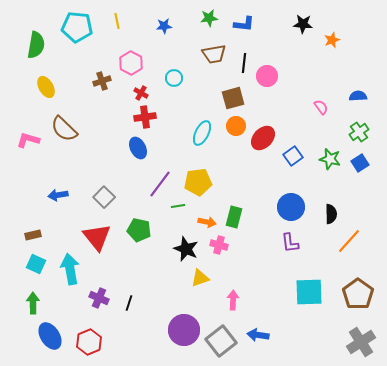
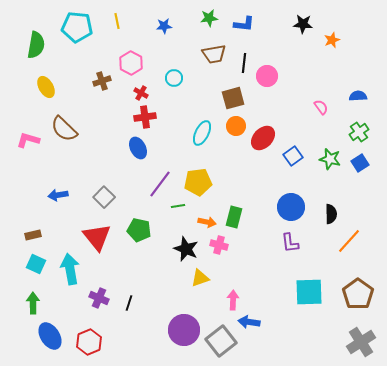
blue arrow at (258, 335): moved 9 px left, 13 px up
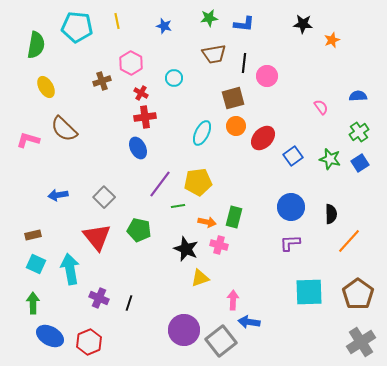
blue star at (164, 26): rotated 21 degrees clockwise
purple L-shape at (290, 243): rotated 95 degrees clockwise
blue ellipse at (50, 336): rotated 28 degrees counterclockwise
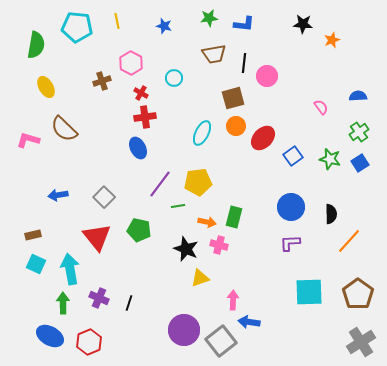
green arrow at (33, 303): moved 30 px right
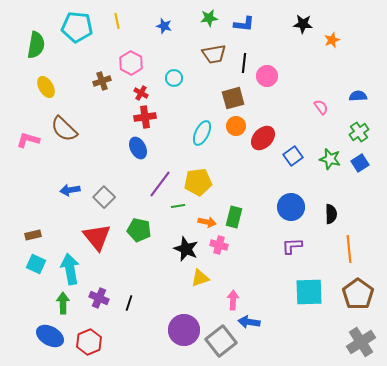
blue arrow at (58, 195): moved 12 px right, 5 px up
orange line at (349, 241): moved 8 px down; rotated 48 degrees counterclockwise
purple L-shape at (290, 243): moved 2 px right, 3 px down
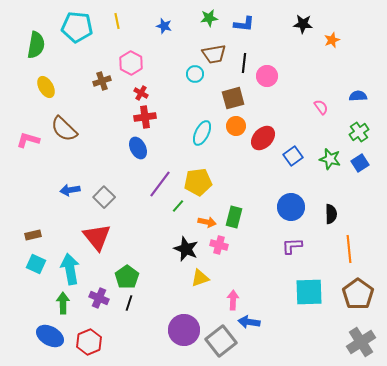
cyan circle at (174, 78): moved 21 px right, 4 px up
green line at (178, 206): rotated 40 degrees counterclockwise
green pentagon at (139, 230): moved 12 px left, 47 px down; rotated 25 degrees clockwise
